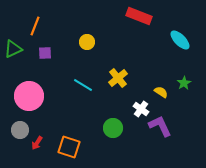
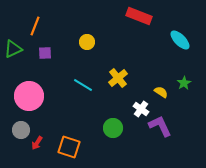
gray circle: moved 1 px right
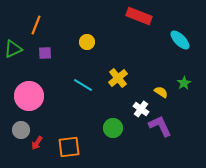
orange line: moved 1 px right, 1 px up
orange square: rotated 25 degrees counterclockwise
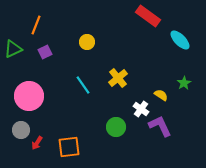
red rectangle: moved 9 px right; rotated 15 degrees clockwise
purple square: moved 1 px up; rotated 24 degrees counterclockwise
cyan line: rotated 24 degrees clockwise
yellow semicircle: moved 3 px down
green circle: moved 3 px right, 1 px up
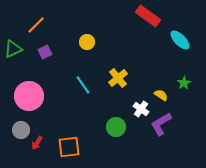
orange line: rotated 24 degrees clockwise
purple L-shape: moved 1 px right, 2 px up; rotated 95 degrees counterclockwise
